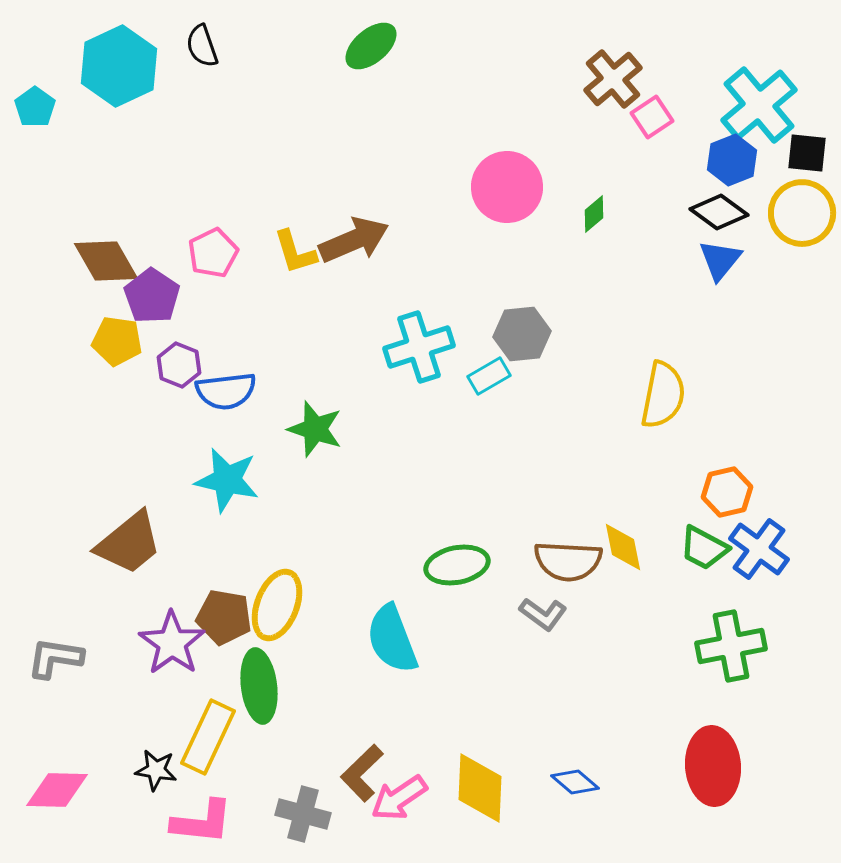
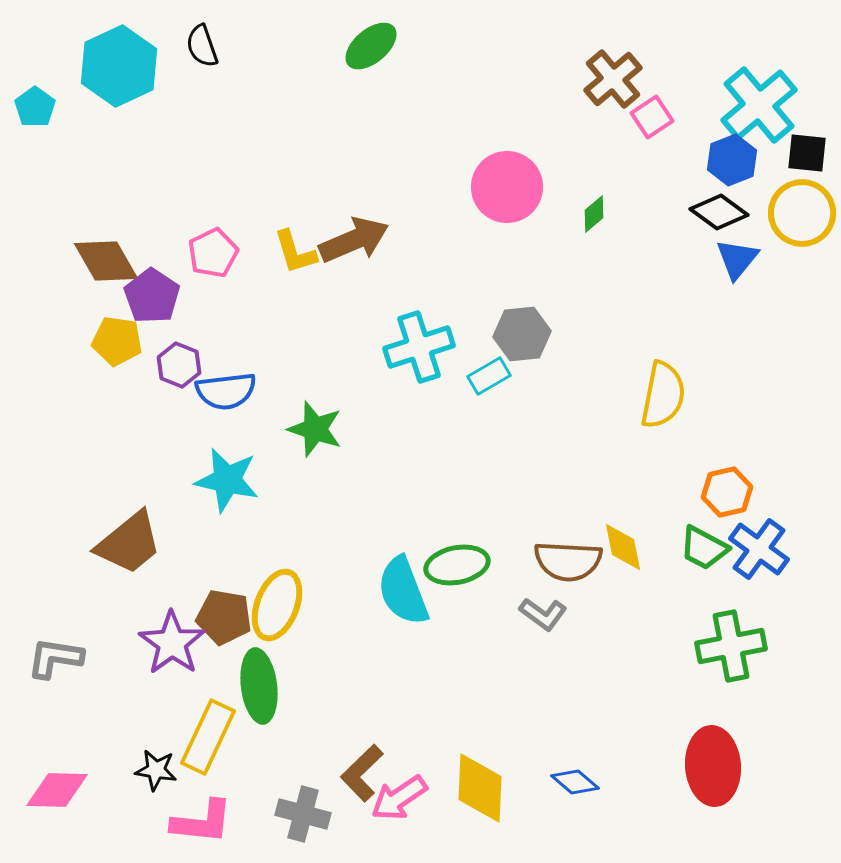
blue triangle at (720, 260): moved 17 px right, 1 px up
cyan semicircle at (392, 639): moved 11 px right, 48 px up
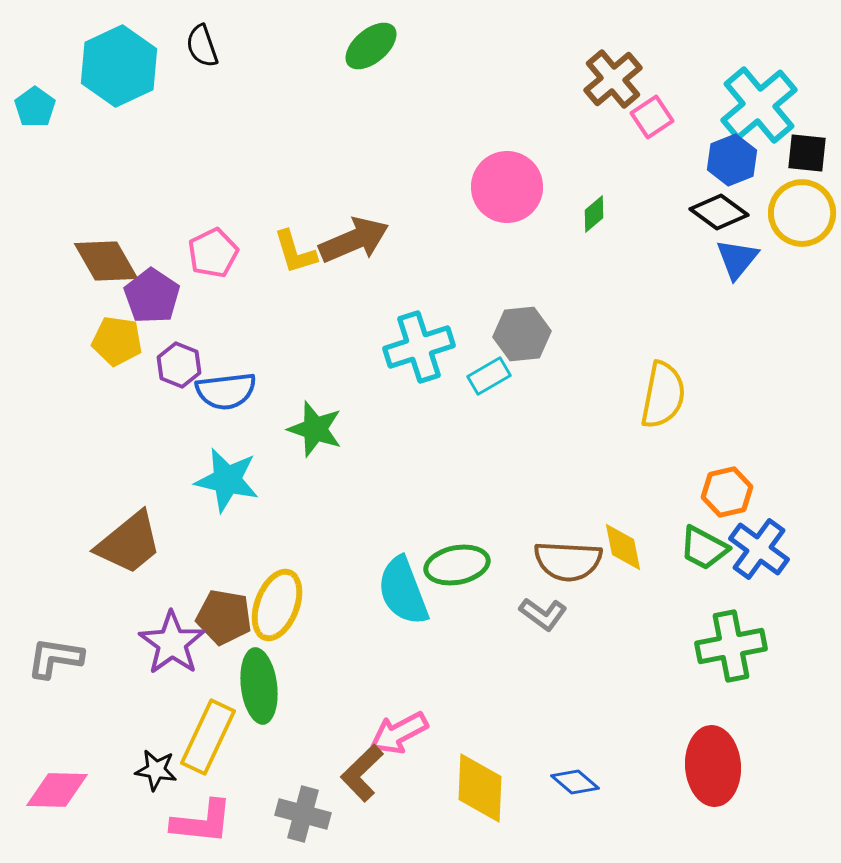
pink arrow at (399, 798): moved 65 px up; rotated 6 degrees clockwise
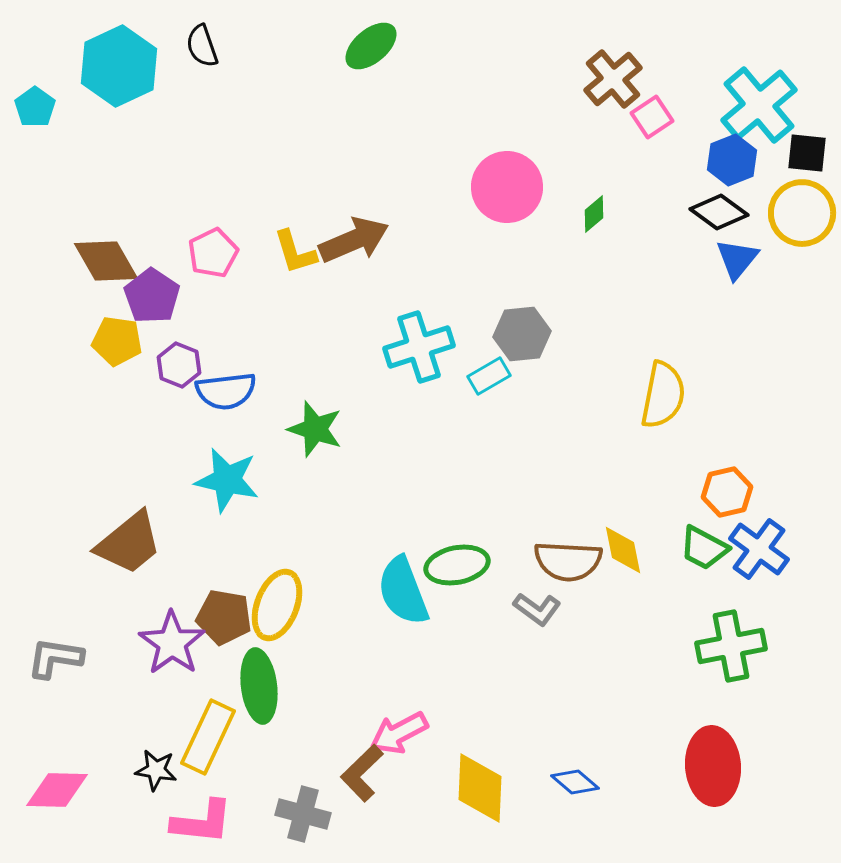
yellow diamond at (623, 547): moved 3 px down
gray L-shape at (543, 614): moved 6 px left, 5 px up
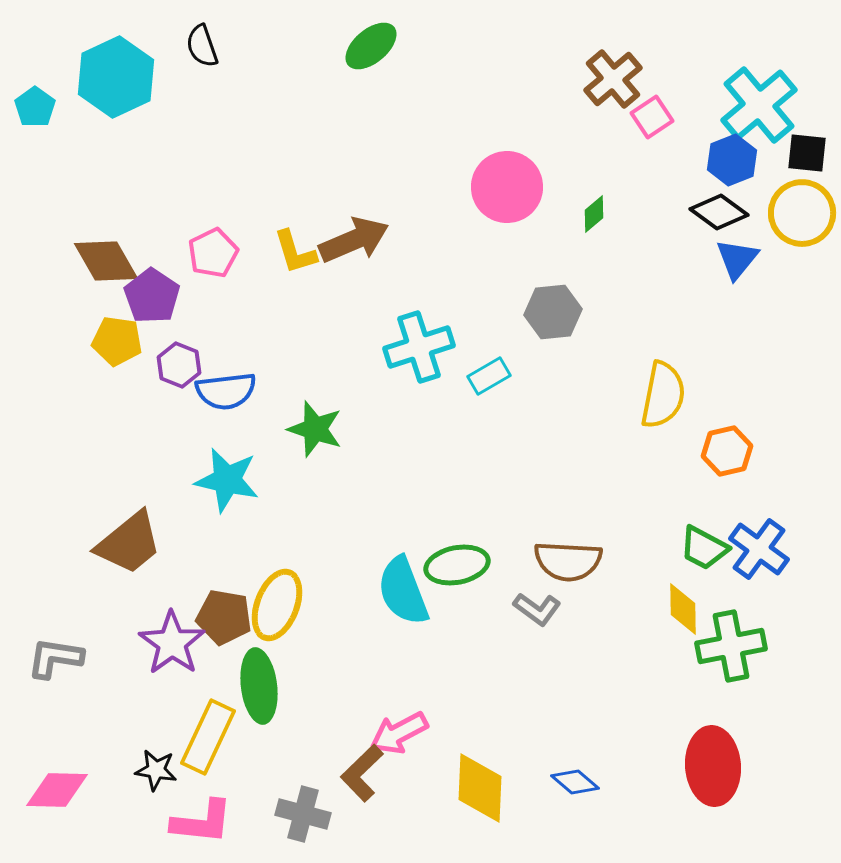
cyan hexagon at (119, 66): moved 3 px left, 11 px down
gray hexagon at (522, 334): moved 31 px right, 22 px up
orange hexagon at (727, 492): moved 41 px up
yellow diamond at (623, 550): moved 60 px right, 59 px down; rotated 10 degrees clockwise
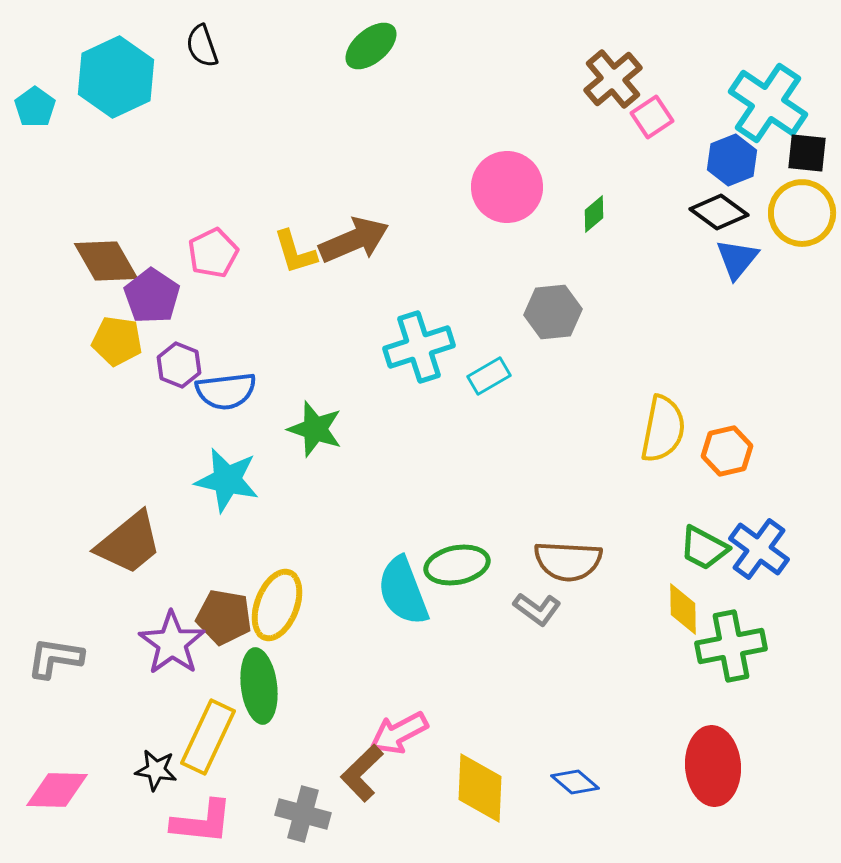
cyan cross at (759, 105): moved 9 px right, 2 px up; rotated 16 degrees counterclockwise
yellow semicircle at (663, 395): moved 34 px down
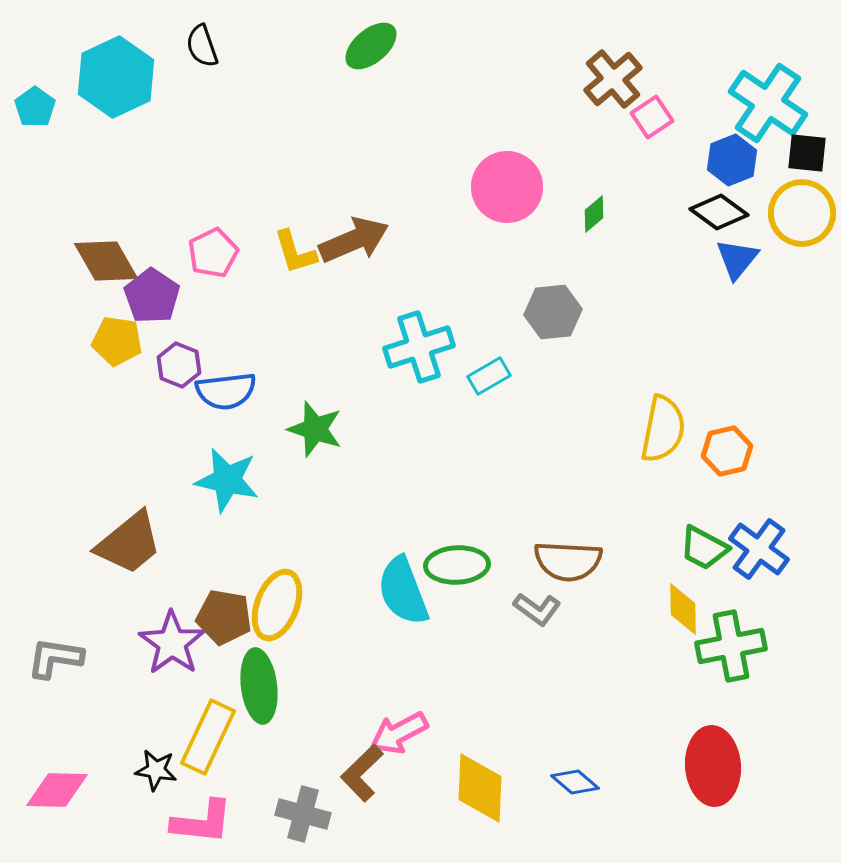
green ellipse at (457, 565): rotated 8 degrees clockwise
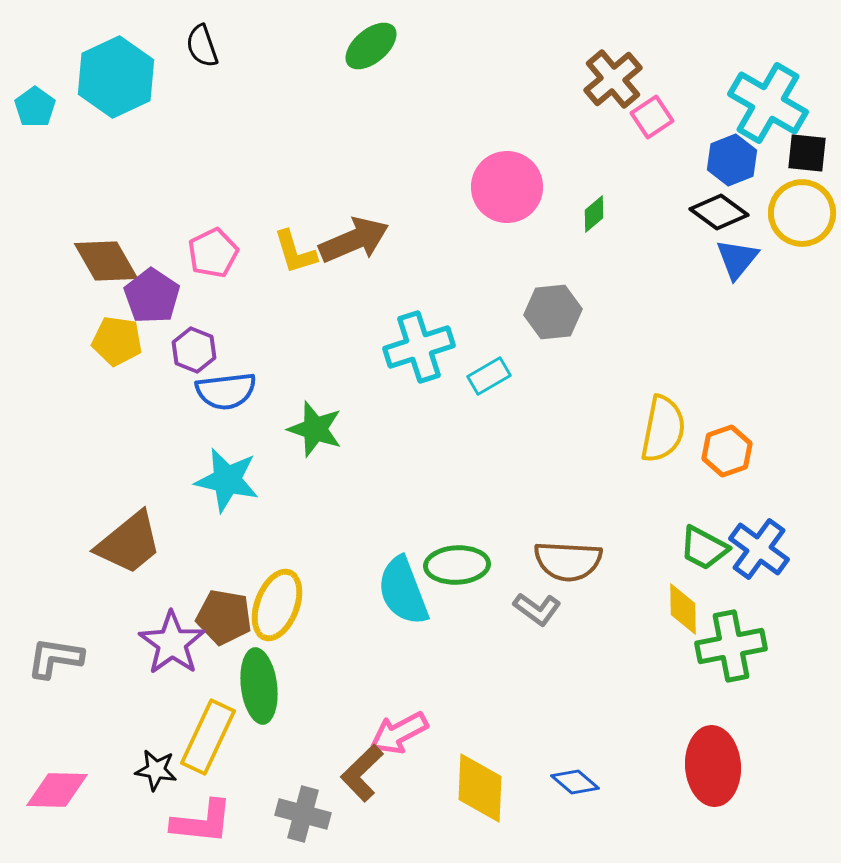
cyan cross at (768, 103): rotated 4 degrees counterclockwise
purple hexagon at (179, 365): moved 15 px right, 15 px up
orange hexagon at (727, 451): rotated 6 degrees counterclockwise
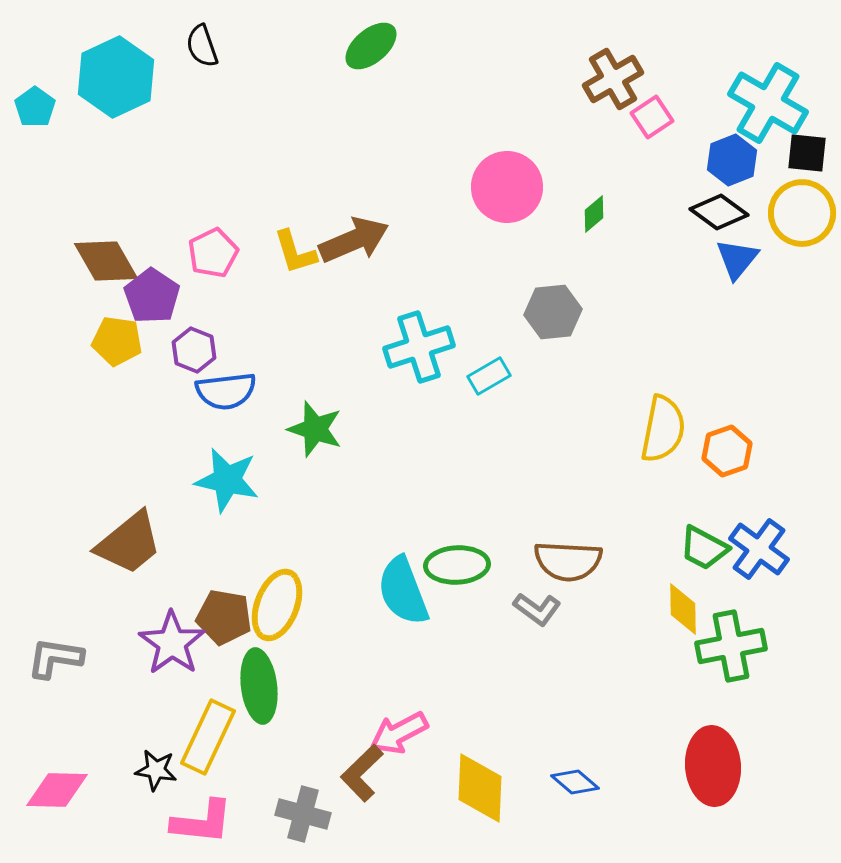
brown cross at (613, 79): rotated 10 degrees clockwise
